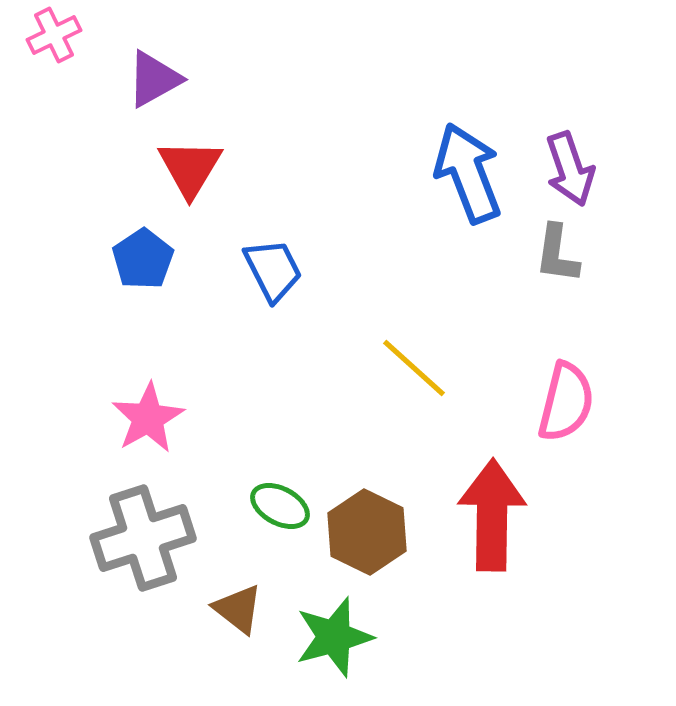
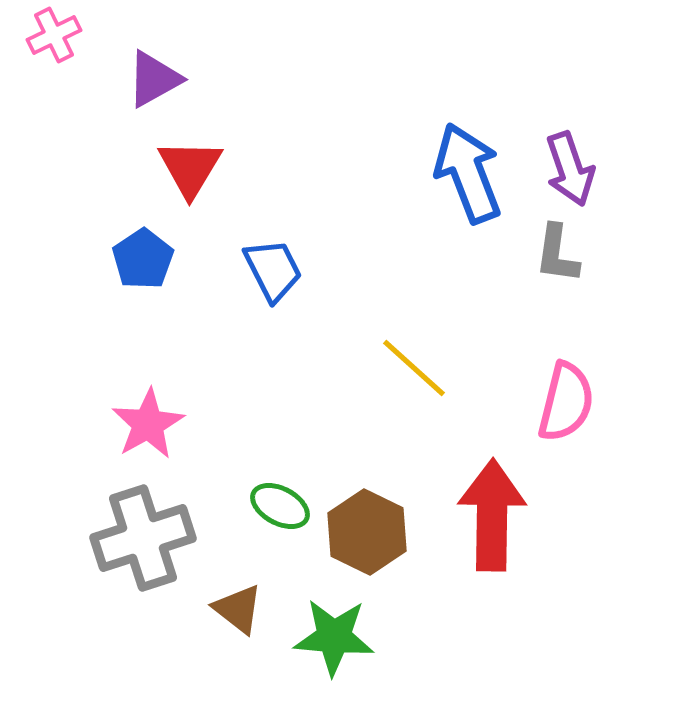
pink star: moved 6 px down
green star: rotated 20 degrees clockwise
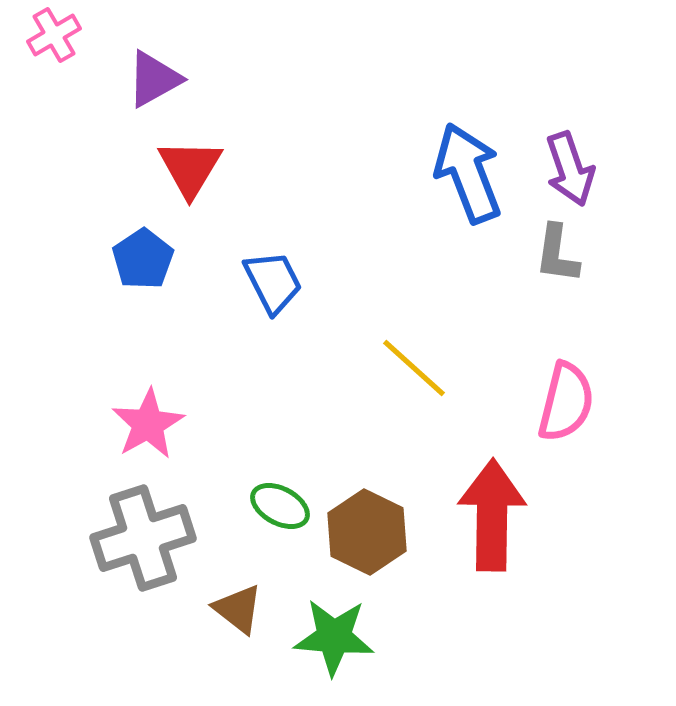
pink cross: rotated 4 degrees counterclockwise
blue trapezoid: moved 12 px down
